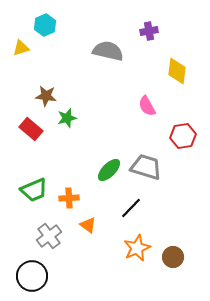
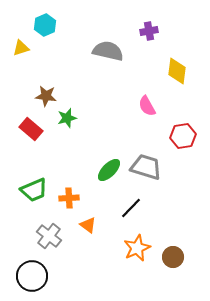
gray cross: rotated 15 degrees counterclockwise
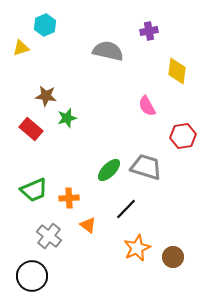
black line: moved 5 px left, 1 px down
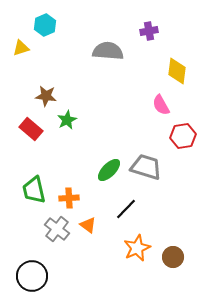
gray semicircle: rotated 8 degrees counterclockwise
pink semicircle: moved 14 px right, 1 px up
green star: moved 2 px down; rotated 12 degrees counterclockwise
green trapezoid: rotated 100 degrees clockwise
gray cross: moved 8 px right, 7 px up
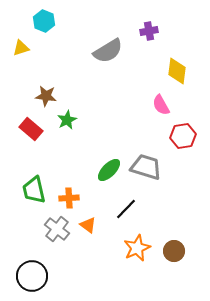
cyan hexagon: moved 1 px left, 4 px up; rotated 15 degrees counterclockwise
gray semicircle: rotated 144 degrees clockwise
brown circle: moved 1 px right, 6 px up
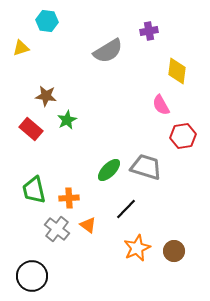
cyan hexagon: moved 3 px right; rotated 15 degrees counterclockwise
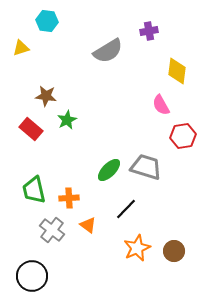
gray cross: moved 5 px left, 1 px down
